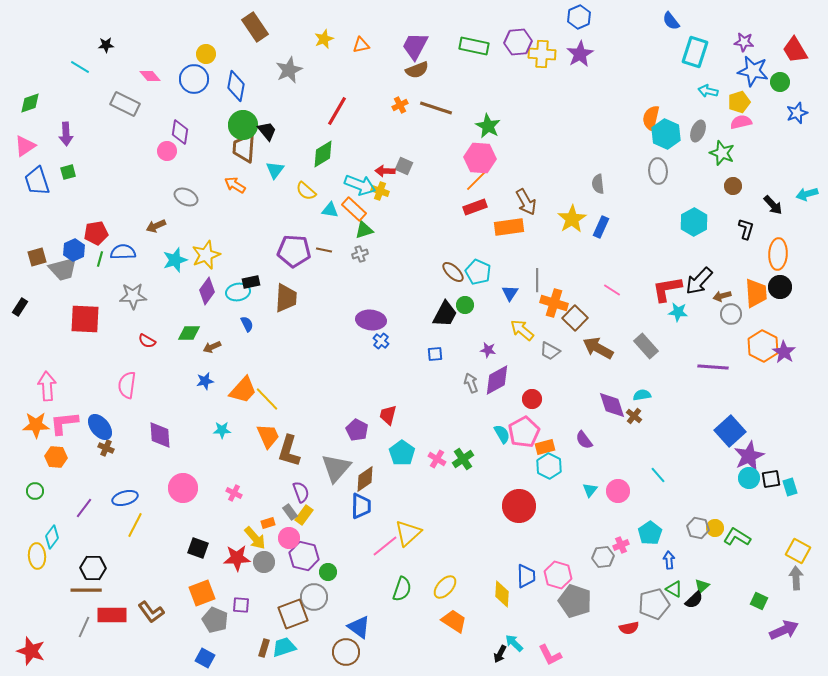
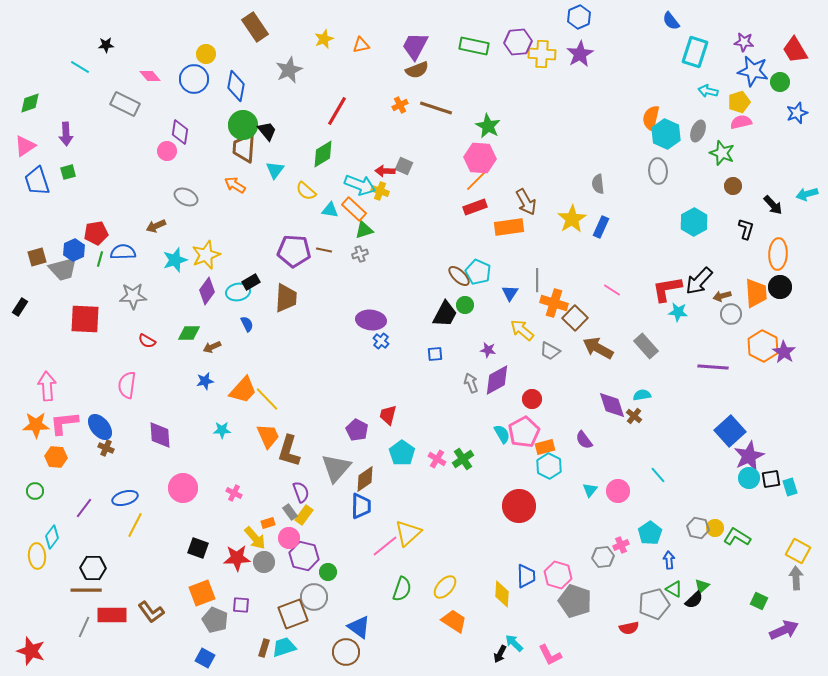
brown ellipse at (453, 272): moved 6 px right, 4 px down
black rectangle at (251, 282): rotated 18 degrees counterclockwise
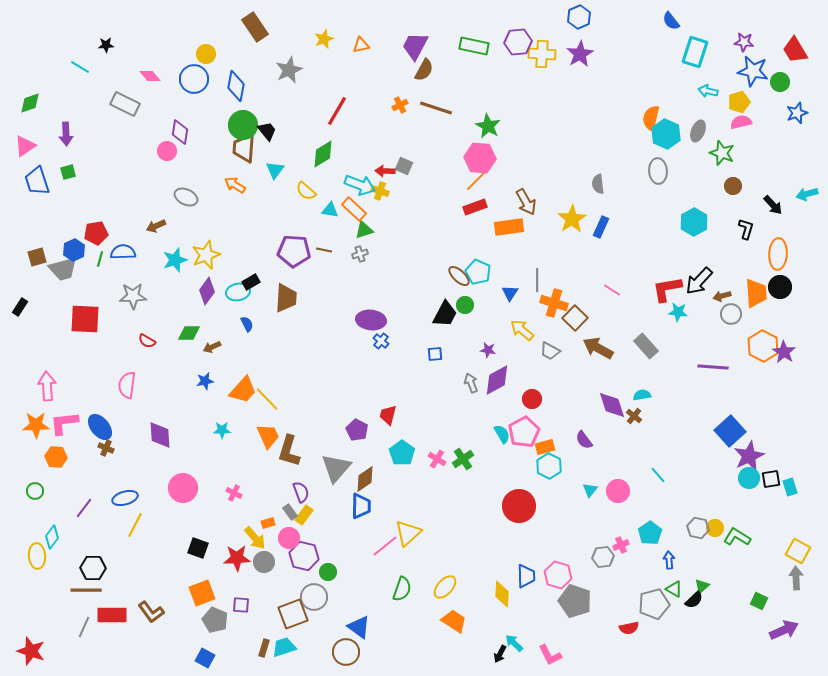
brown semicircle at (417, 70): moved 7 px right; rotated 40 degrees counterclockwise
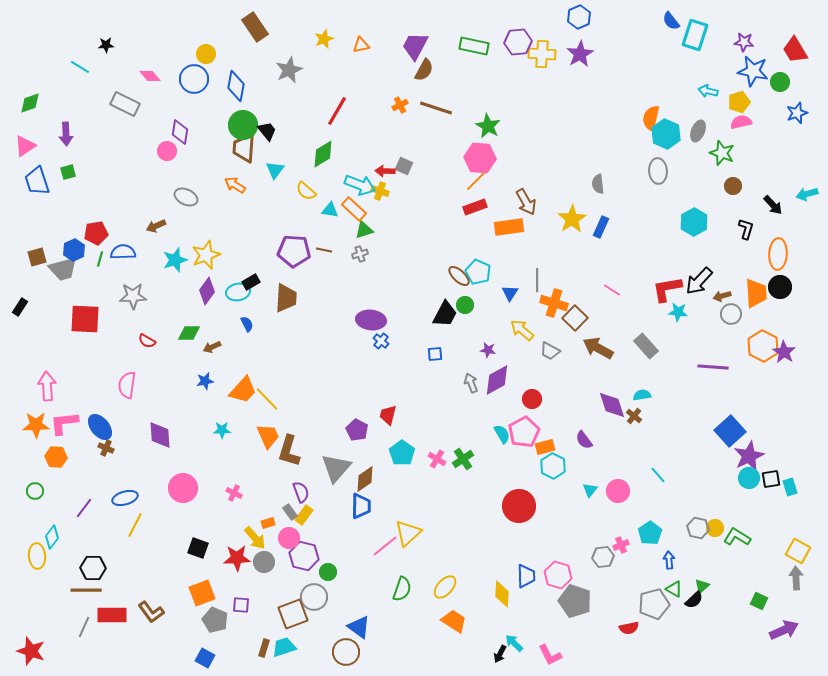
cyan rectangle at (695, 52): moved 17 px up
cyan hexagon at (549, 466): moved 4 px right
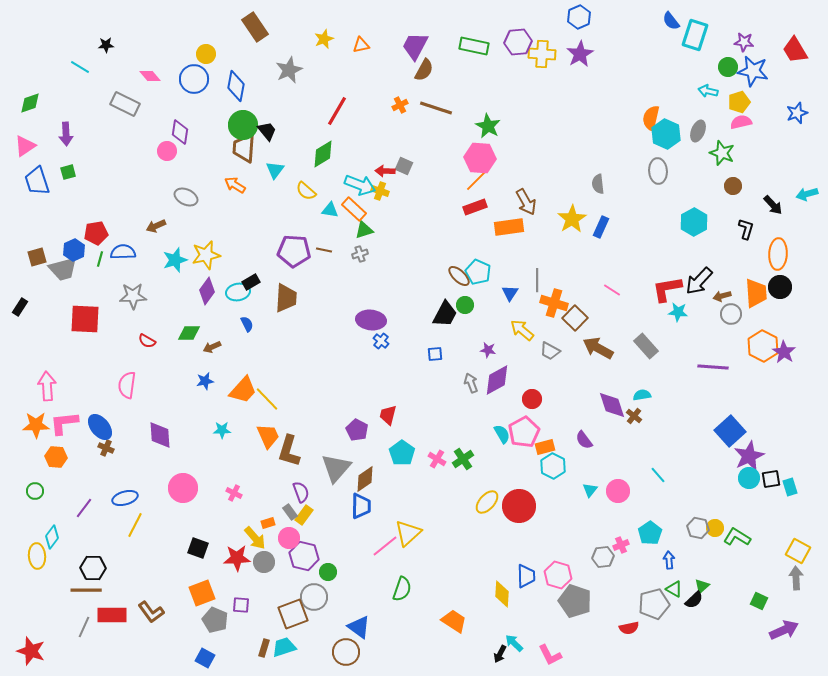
green circle at (780, 82): moved 52 px left, 15 px up
yellow star at (206, 255): rotated 8 degrees clockwise
yellow ellipse at (445, 587): moved 42 px right, 85 px up
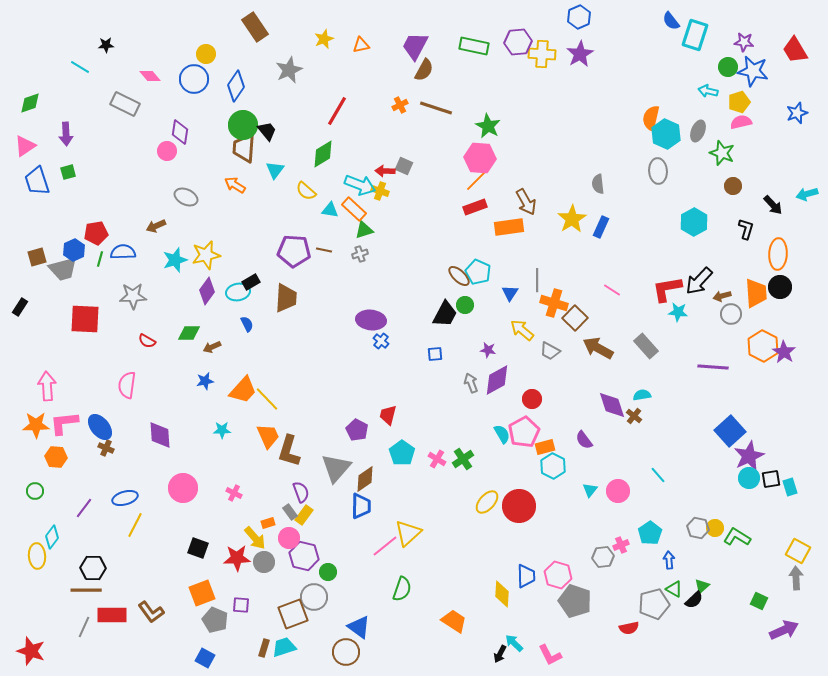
blue diamond at (236, 86): rotated 24 degrees clockwise
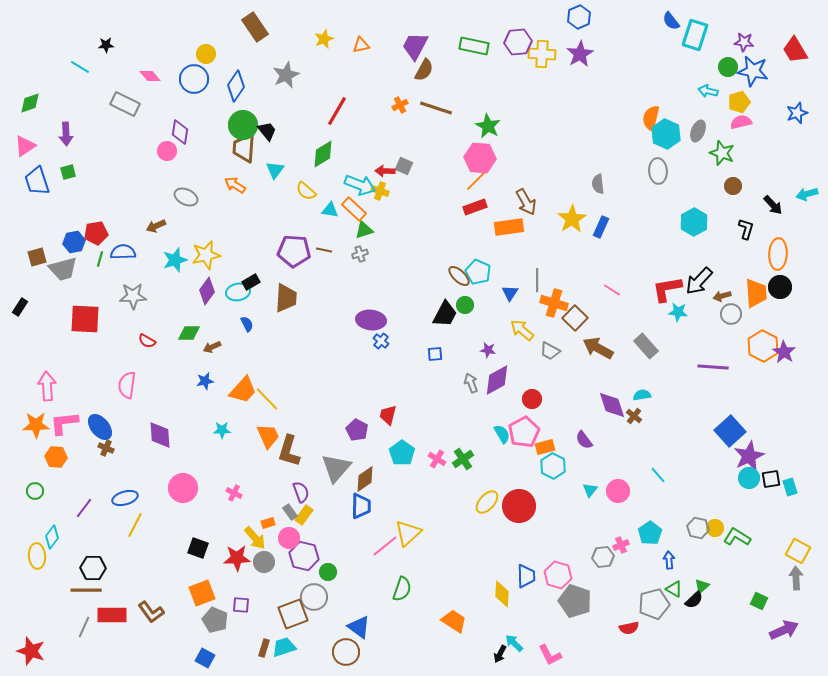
gray star at (289, 70): moved 3 px left, 5 px down
blue hexagon at (74, 250): moved 8 px up; rotated 15 degrees clockwise
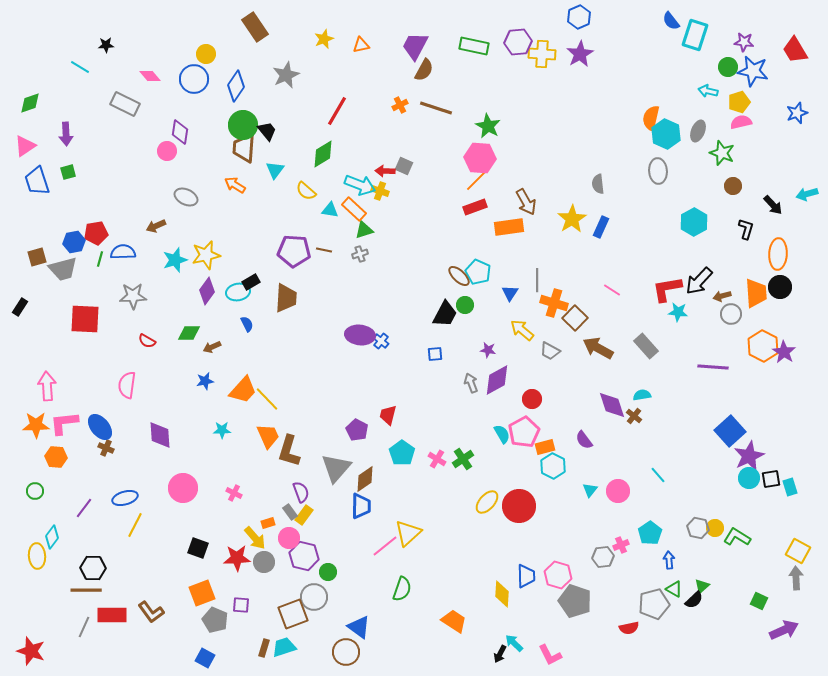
purple ellipse at (371, 320): moved 11 px left, 15 px down
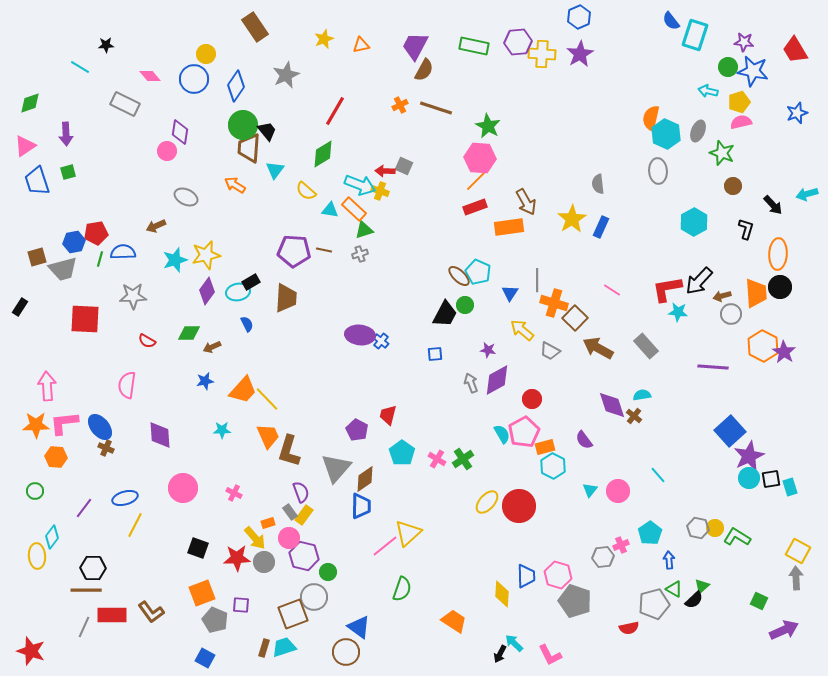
red line at (337, 111): moved 2 px left
brown trapezoid at (244, 148): moved 5 px right
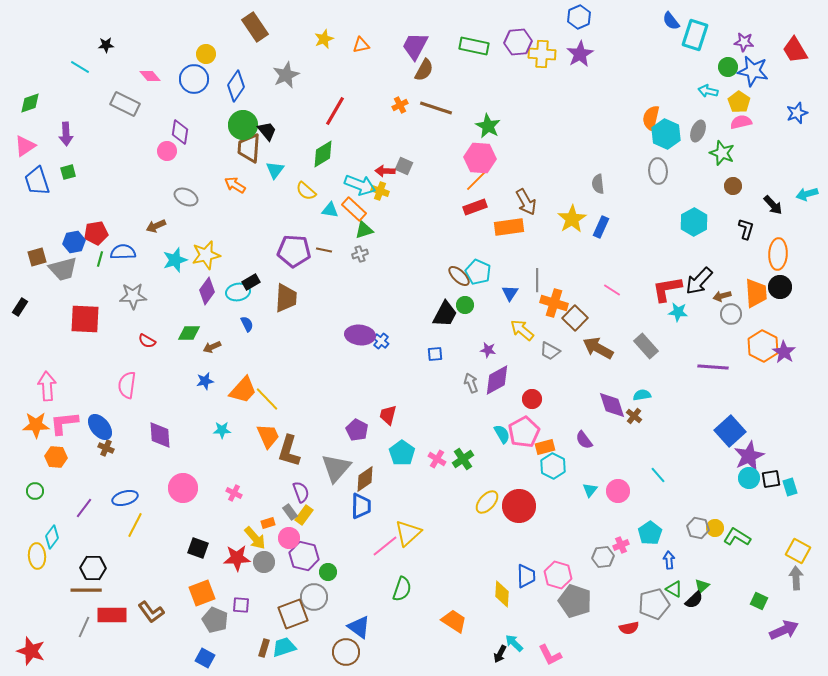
yellow pentagon at (739, 102): rotated 20 degrees counterclockwise
